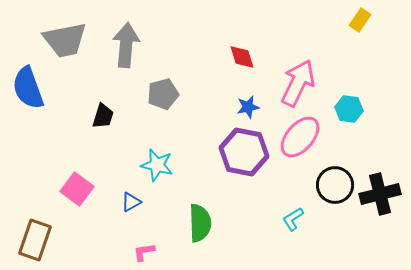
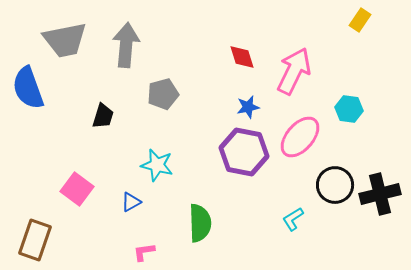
pink arrow: moved 4 px left, 12 px up
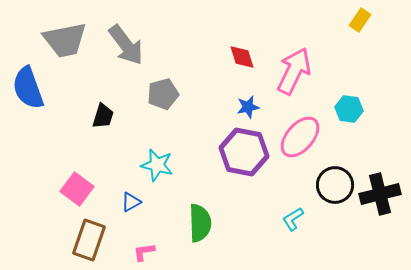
gray arrow: rotated 138 degrees clockwise
brown rectangle: moved 54 px right
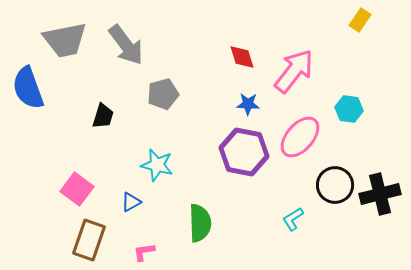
pink arrow: rotated 12 degrees clockwise
blue star: moved 3 px up; rotated 15 degrees clockwise
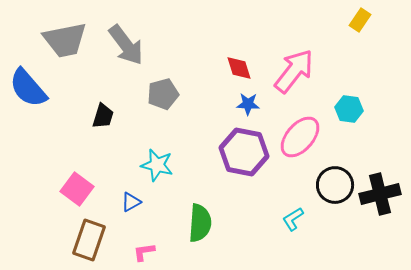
red diamond: moved 3 px left, 11 px down
blue semicircle: rotated 21 degrees counterclockwise
green semicircle: rotated 6 degrees clockwise
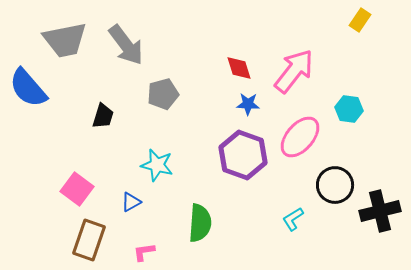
purple hexagon: moved 1 px left, 3 px down; rotated 9 degrees clockwise
black cross: moved 17 px down
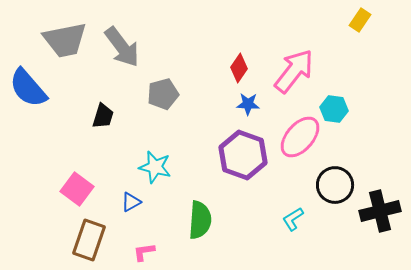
gray arrow: moved 4 px left, 2 px down
red diamond: rotated 52 degrees clockwise
cyan hexagon: moved 15 px left
cyan star: moved 2 px left, 2 px down
green semicircle: moved 3 px up
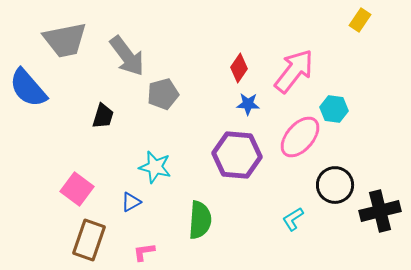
gray arrow: moved 5 px right, 9 px down
purple hexagon: moved 6 px left; rotated 15 degrees counterclockwise
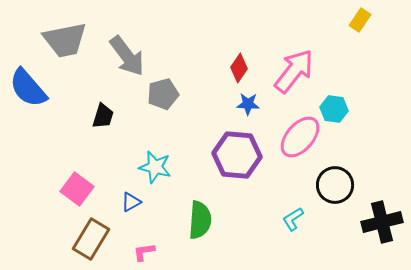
black cross: moved 2 px right, 11 px down
brown rectangle: moved 2 px right, 1 px up; rotated 12 degrees clockwise
